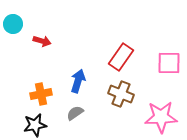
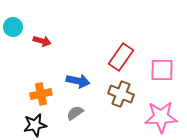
cyan circle: moved 3 px down
pink square: moved 7 px left, 7 px down
blue arrow: rotated 85 degrees clockwise
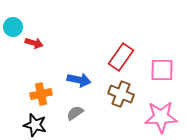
red arrow: moved 8 px left, 2 px down
blue arrow: moved 1 px right, 1 px up
black star: rotated 25 degrees clockwise
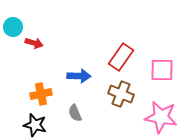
blue arrow: moved 4 px up; rotated 10 degrees counterclockwise
gray semicircle: rotated 78 degrees counterclockwise
pink star: rotated 12 degrees clockwise
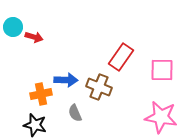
red arrow: moved 6 px up
blue arrow: moved 13 px left, 4 px down
brown cross: moved 22 px left, 7 px up
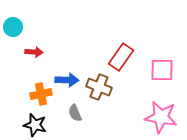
red arrow: moved 15 px down; rotated 12 degrees counterclockwise
blue arrow: moved 1 px right
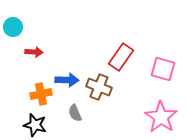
pink square: moved 1 px right, 1 px up; rotated 15 degrees clockwise
pink star: rotated 24 degrees clockwise
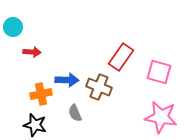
red arrow: moved 2 px left
pink square: moved 4 px left, 3 px down
pink star: rotated 24 degrees counterclockwise
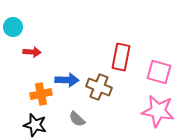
red rectangle: rotated 24 degrees counterclockwise
gray semicircle: moved 2 px right, 6 px down; rotated 24 degrees counterclockwise
pink star: moved 3 px left, 6 px up
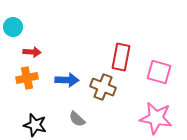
brown cross: moved 4 px right
orange cross: moved 14 px left, 16 px up
pink star: moved 2 px left, 7 px down
